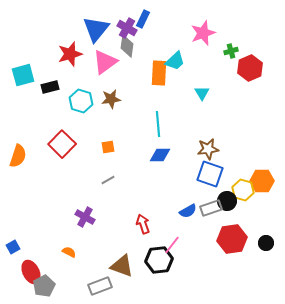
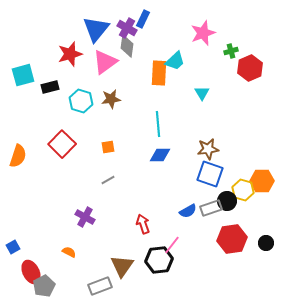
brown triangle at (122, 266): rotated 45 degrees clockwise
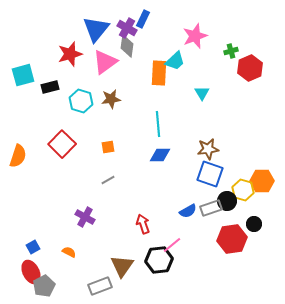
pink star at (203, 33): moved 8 px left, 3 px down
black circle at (266, 243): moved 12 px left, 19 px up
pink line at (172, 245): rotated 12 degrees clockwise
blue square at (13, 247): moved 20 px right
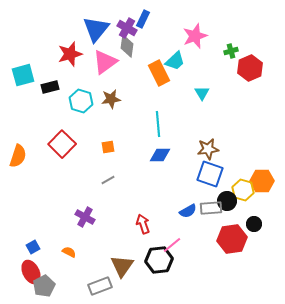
orange rectangle at (159, 73): rotated 30 degrees counterclockwise
gray rectangle at (211, 208): rotated 15 degrees clockwise
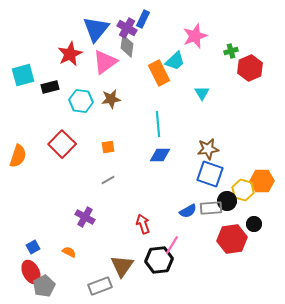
red star at (70, 54): rotated 10 degrees counterclockwise
cyan hexagon at (81, 101): rotated 10 degrees counterclockwise
pink line at (172, 245): rotated 18 degrees counterclockwise
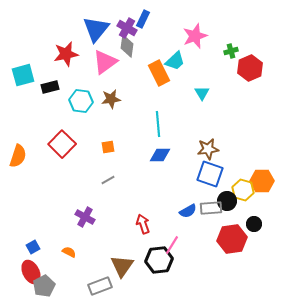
red star at (70, 54): moved 4 px left; rotated 15 degrees clockwise
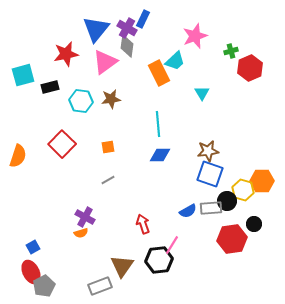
brown star at (208, 149): moved 2 px down
orange semicircle at (69, 252): moved 12 px right, 19 px up; rotated 136 degrees clockwise
